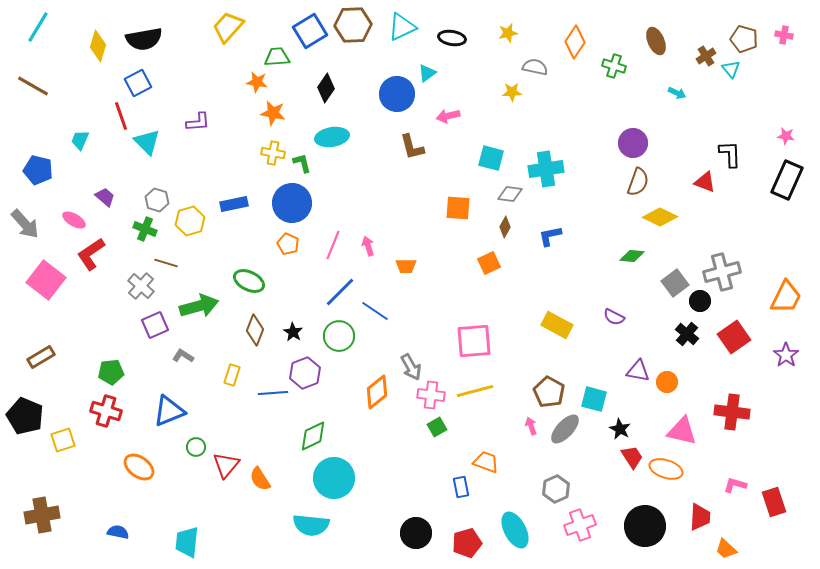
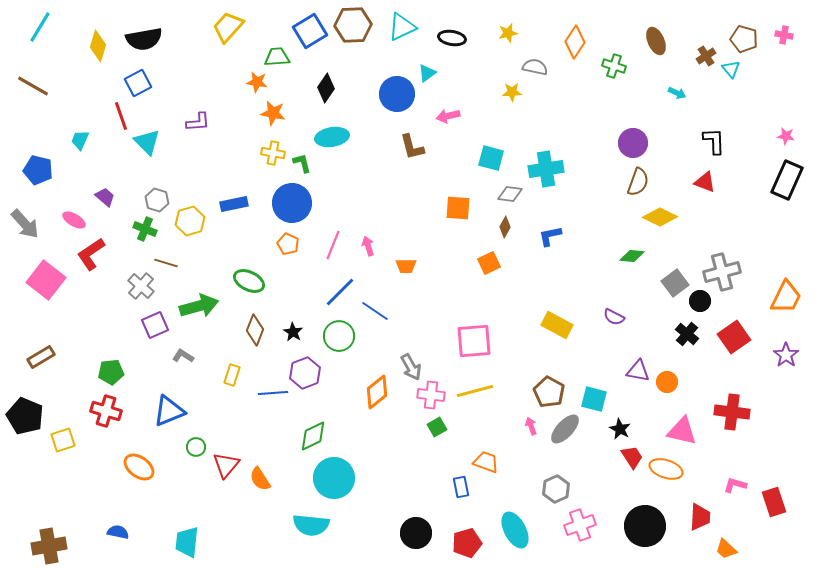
cyan line at (38, 27): moved 2 px right
black L-shape at (730, 154): moved 16 px left, 13 px up
brown cross at (42, 515): moved 7 px right, 31 px down
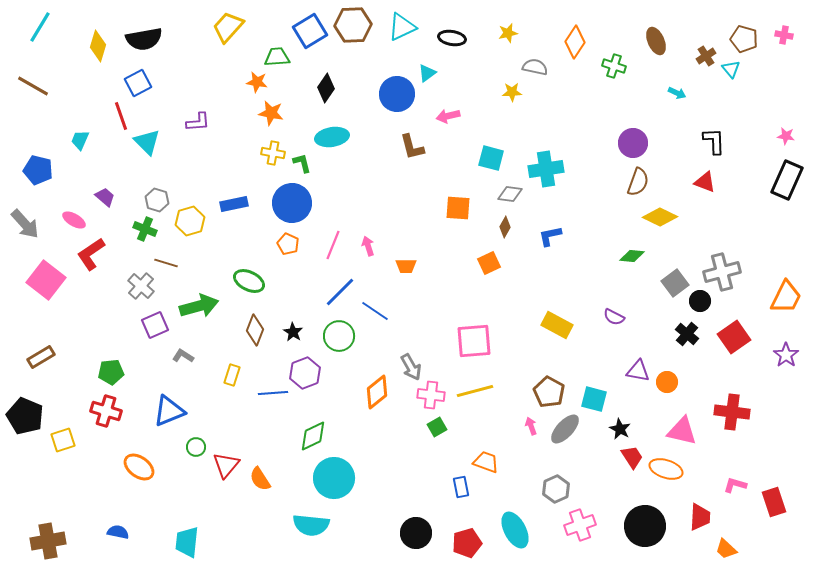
orange star at (273, 113): moved 2 px left
brown cross at (49, 546): moved 1 px left, 5 px up
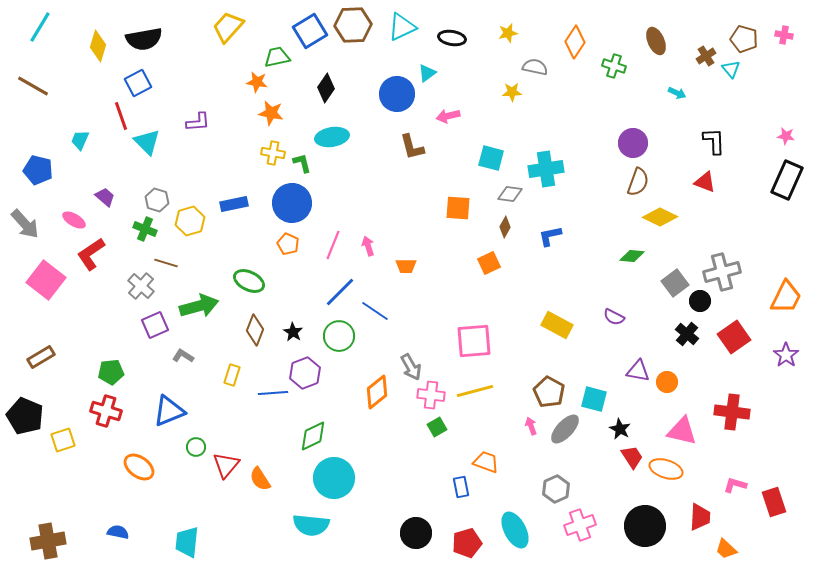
green trapezoid at (277, 57): rotated 8 degrees counterclockwise
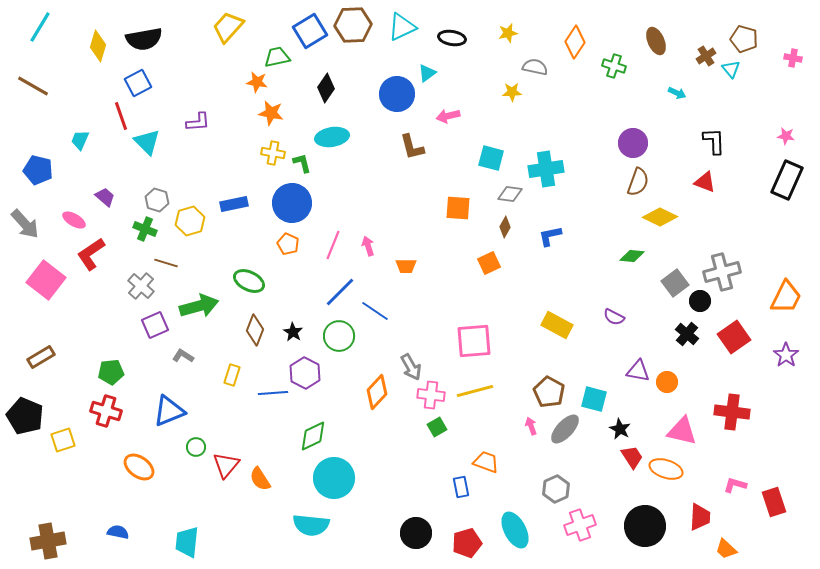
pink cross at (784, 35): moved 9 px right, 23 px down
purple hexagon at (305, 373): rotated 12 degrees counterclockwise
orange diamond at (377, 392): rotated 8 degrees counterclockwise
